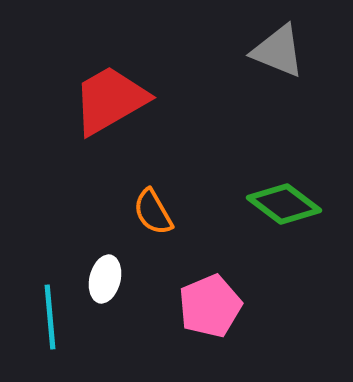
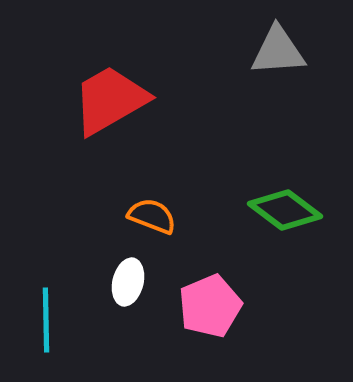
gray triangle: rotated 26 degrees counterclockwise
green diamond: moved 1 px right, 6 px down
orange semicircle: moved 1 px left, 4 px down; rotated 141 degrees clockwise
white ellipse: moved 23 px right, 3 px down
cyan line: moved 4 px left, 3 px down; rotated 4 degrees clockwise
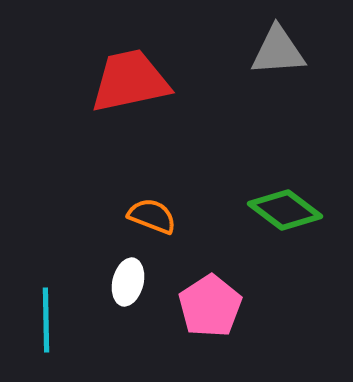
red trapezoid: moved 20 px right, 19 px up; rotated 18 degrees clockwise
pink pentagon: rotated 10 degrees counterclockwise
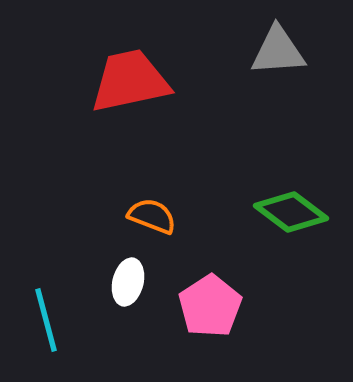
green diamond: moved 6 px right, 2 px down
cyan line: rotated 14 degrees counterclockwise
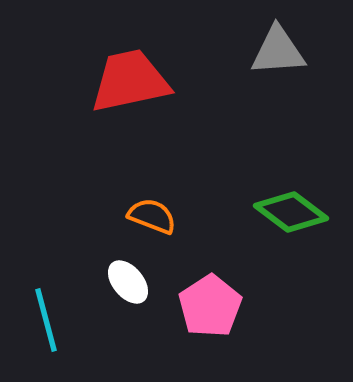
white ellipse: rotated 54 degrees counterclockwise
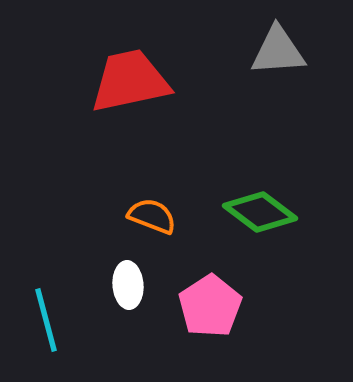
green diamond: moved 31 px left
white ellipse: moved 3 px down; rotated 36 degrees clockwise
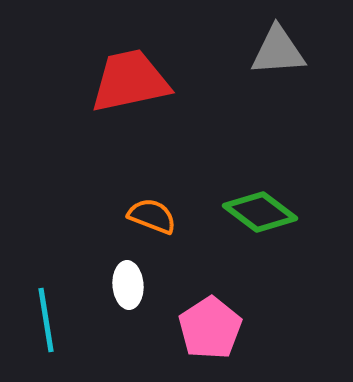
pink pentagon: moved 22 px down
cyan line: rotated 6 degrees clockwise
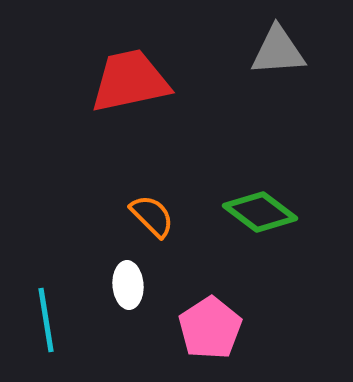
orange semicircle: rotated 24 degrees clockwise
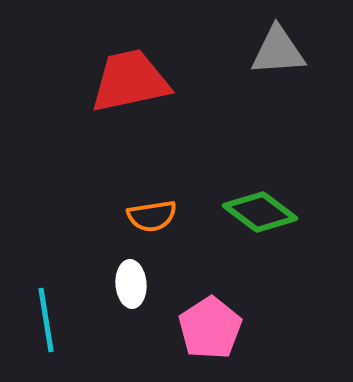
orange semicircle: rotated 126 degrees clockwise
white ellipse: moved 3 px right, 1 px up
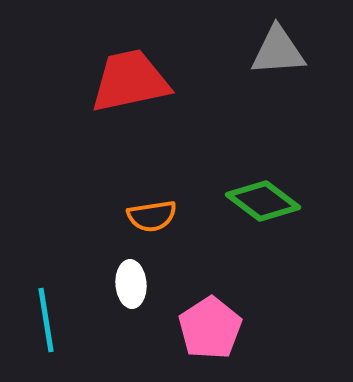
green diamond: moved 3 px right, 11 px up
